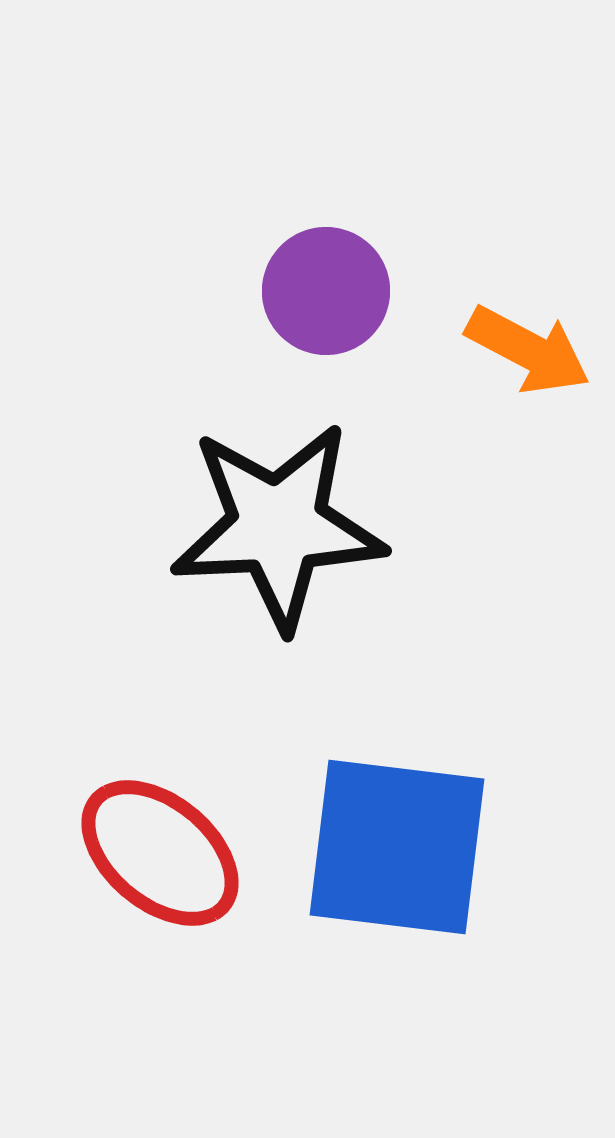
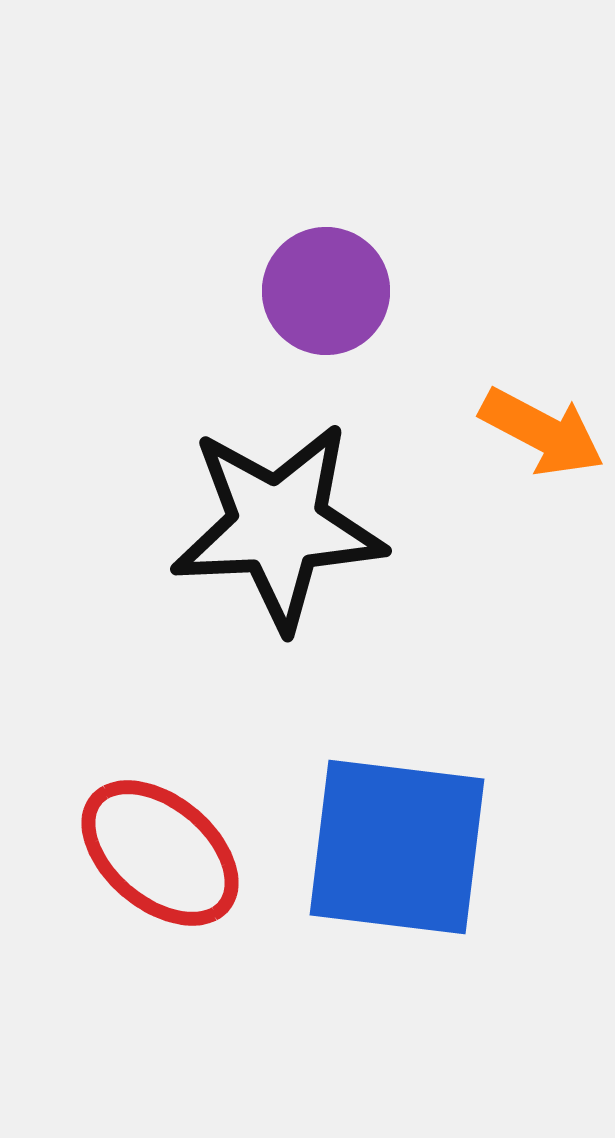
orange arrow: moved 14 px right, 82 px down
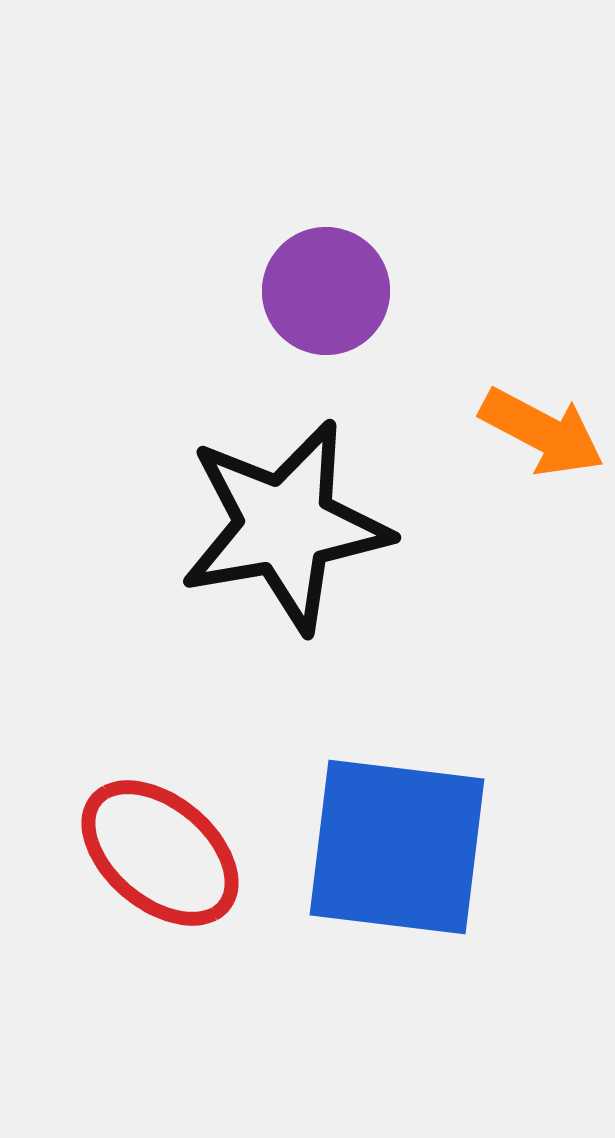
black star: moved 7 px right; rotated 7 degrees counterclockwise
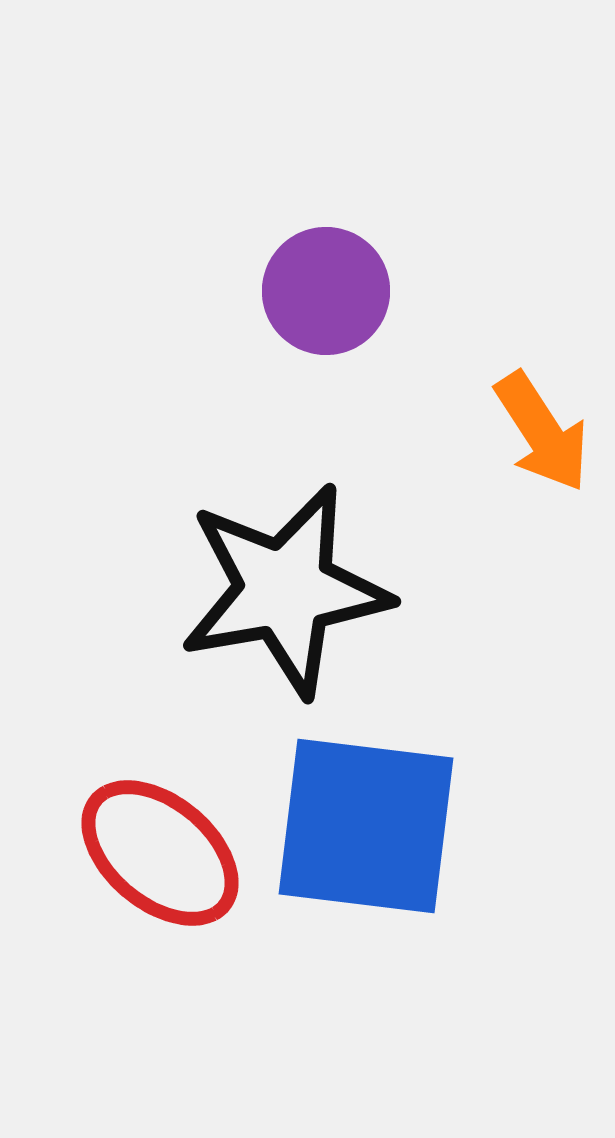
orange arrow: rotated 29 degrees clockwise
black star: moved 64 px down
blue square: moved 31 px left, 21 px up
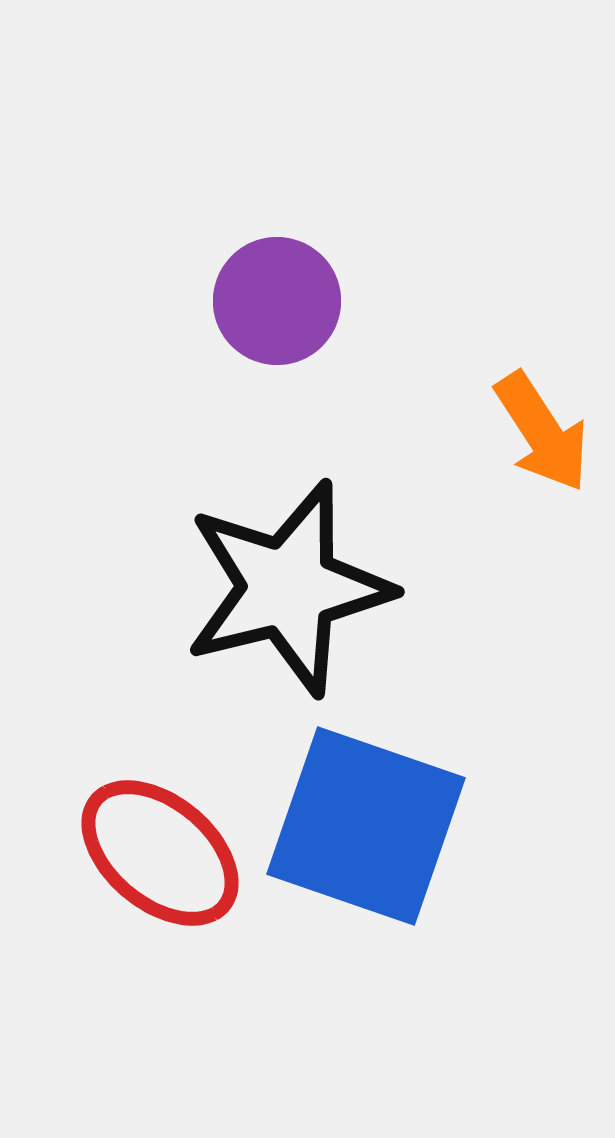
purple circle: moved 49 px left, 10 px down
black star: moved 3 px right, 2 px up; rotated 4 degrees counterclockwise
blue square: rotated 12 degrees clockwise
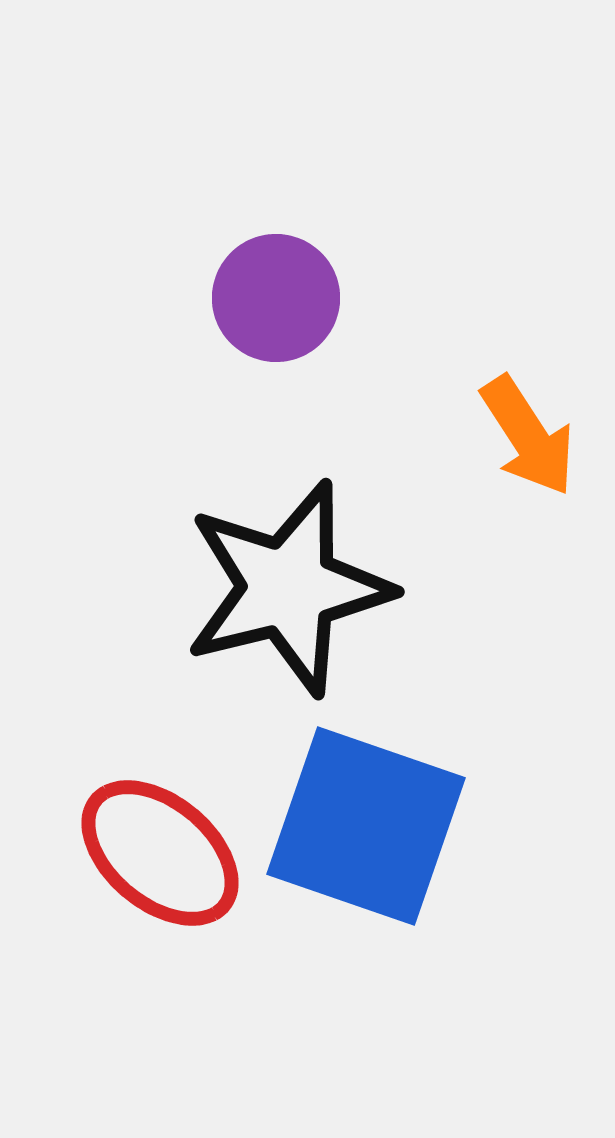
purple circle: moved 1 px left, 3 px up
orange arrow: moved 14 px left, 4 px down
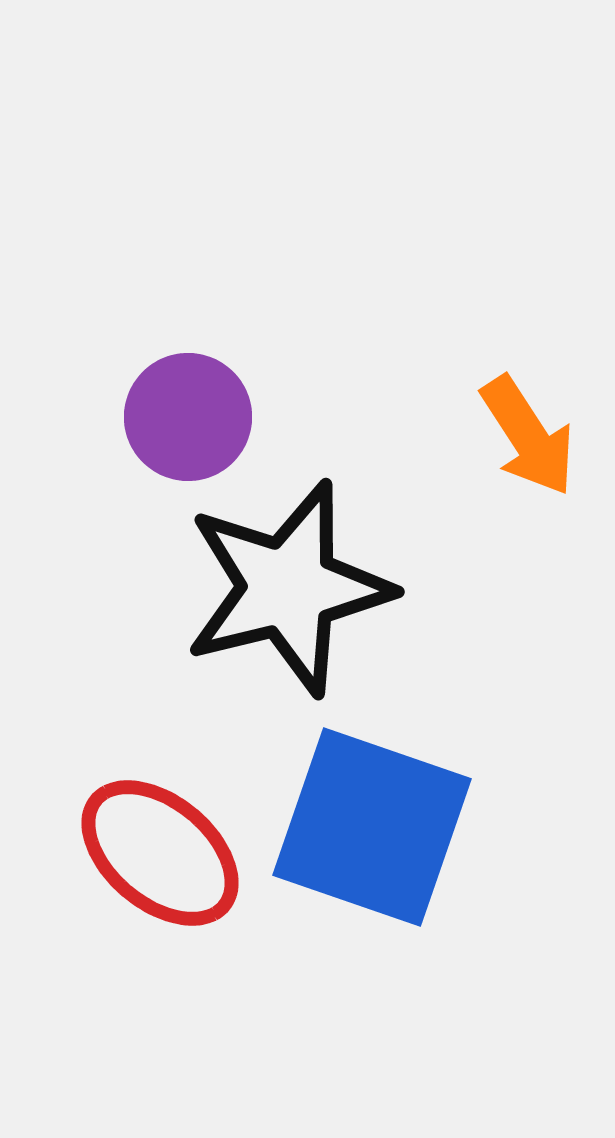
purple circle: moved 88 px left, 119 px down
blue square: moved 6 px right, 1 px down
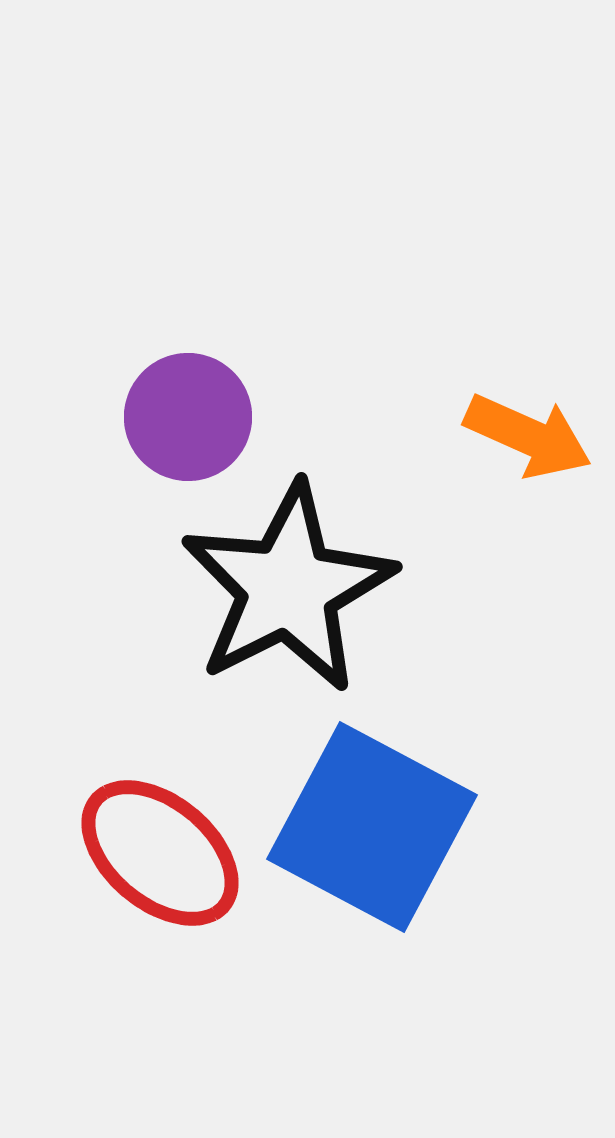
orange arrow: rotated 33 degrees counterclockwise
black star: rotated 13 degrees counterclockwise
blue square: rotated 9 degrees clockwise
